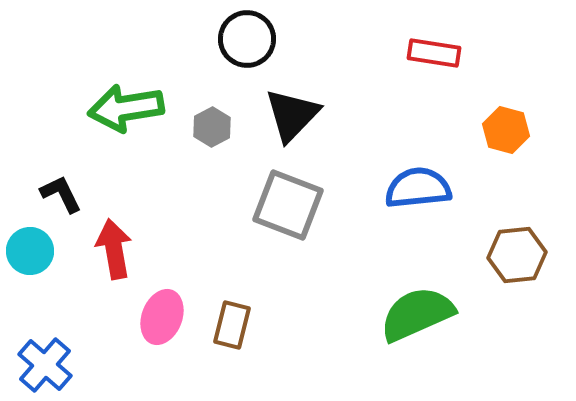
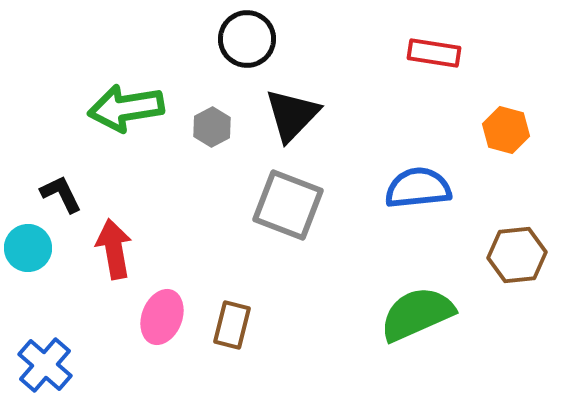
cyan circle: moved 2 px left, 3 px up
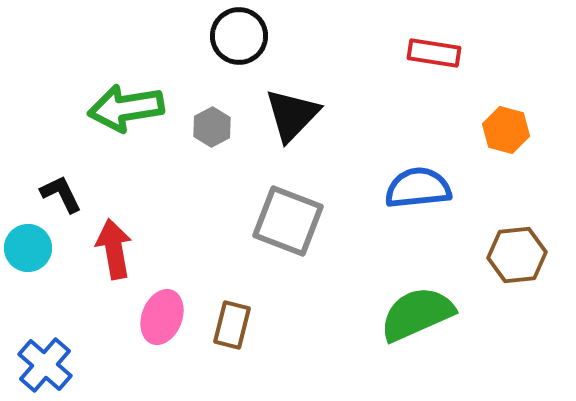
black circle: moved 8 px left, 3 px up
gray square: moved 16 px down
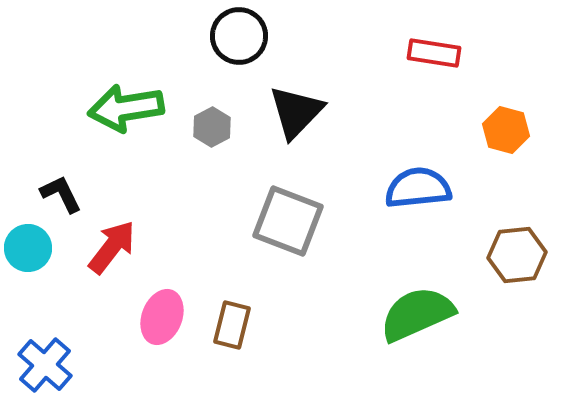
black triangle: moved 4 px right, 3 px up
red arrow: moved 2 px left, 2 px up; rotated 48 degrees clockwise
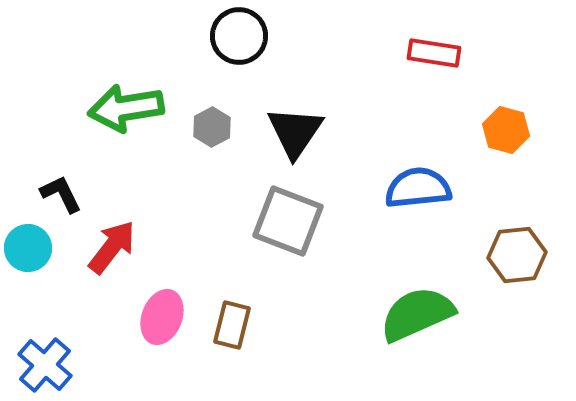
black triangle: moved 1 px left, 20 px down; rotated 10 degrees counterclockwise
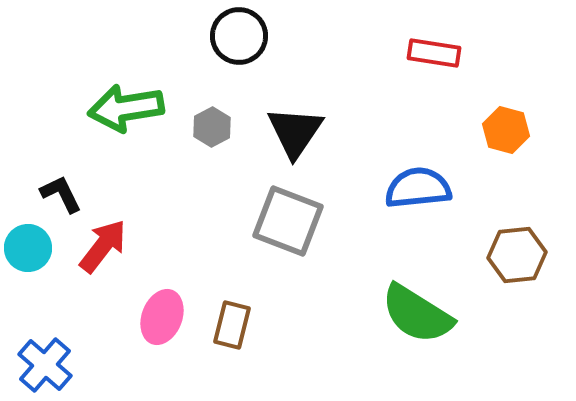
red arrow: moved 9 px left, 1 px up
green semicircle: rotated 124 degrees counterclockwise
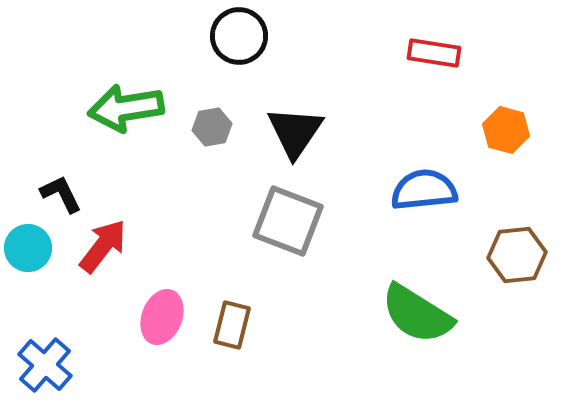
gray hexagon: rotated 18 degrees clockwise
blue semicircle: moved 6 px right, 2 px down
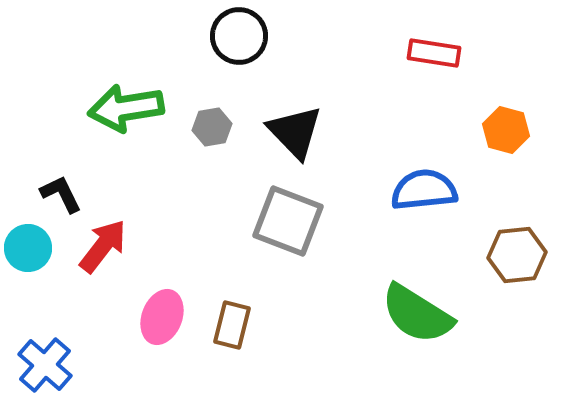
black triangle: rotated 18 degrees counterclockwise
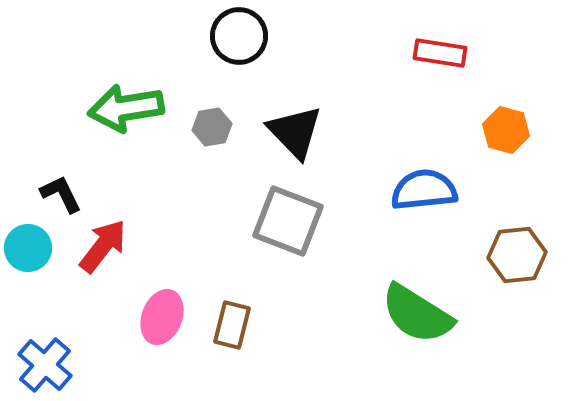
red rectangle: moved 6 px right
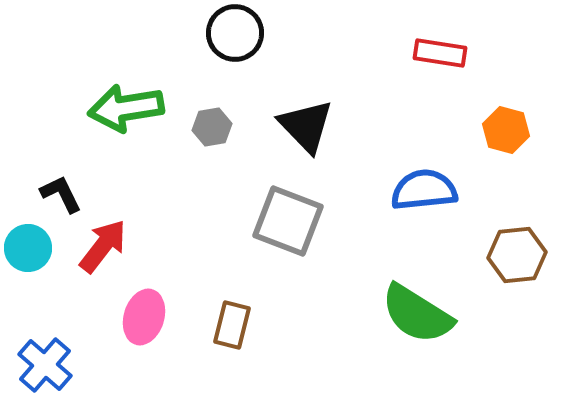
black circle: moved 4 px left, 3 px up
black triangle: moved 11 px right, 6 px up
pink ellipse: moved 18 px left; rotated 4 degrees counterclockwise
